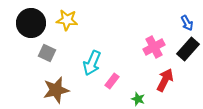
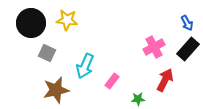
cyan arrow: moved 7 px left, 3 px down
green star: rotated 24 degrees counterclockwise
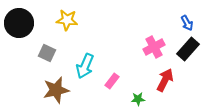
black circle: moved 12 px left
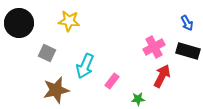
yellow star: moved 2 px right, 1 px down
black rectangle: moved 2 px down; rotated 65 degrees clockwise
red arrow: moved 3 px left, 4 px up
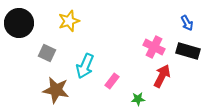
yellow star: rotated 25 degrees counterclockwise
pink cross: rotated 35 degrees counterclockwise
brown star: rotated 24 degrees clockwise
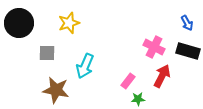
yellow star: moved 2 px down
gray square: rotated 24 degrees counterclockwise
pink rectangle: moved 16 px right
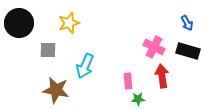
gray square: moved 1 px right, 3 px up
red arrow: rotated 35 degrees counterclockwise
pink rectangle: rotated 42 degrees counterclockwise
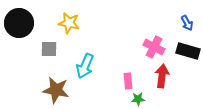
yellow star: rotated 30 degrees clockwise
gray square: moved 1 px right, 1 px up
red arrow: rotated 15 degrees clockwise
